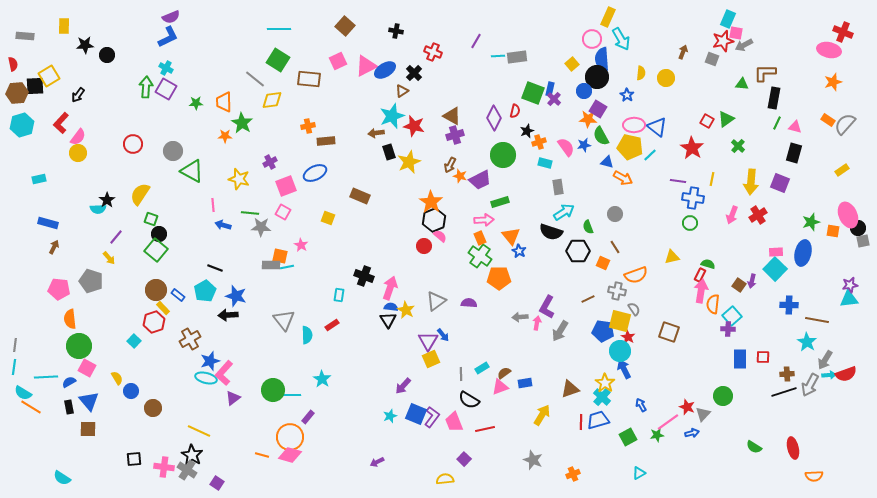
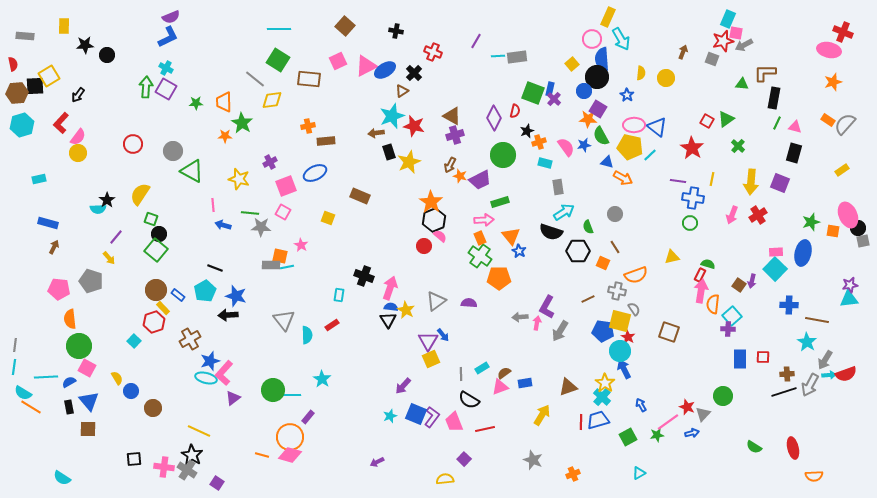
brown triangle at (570, 389): moved 2 px left, 2 px up
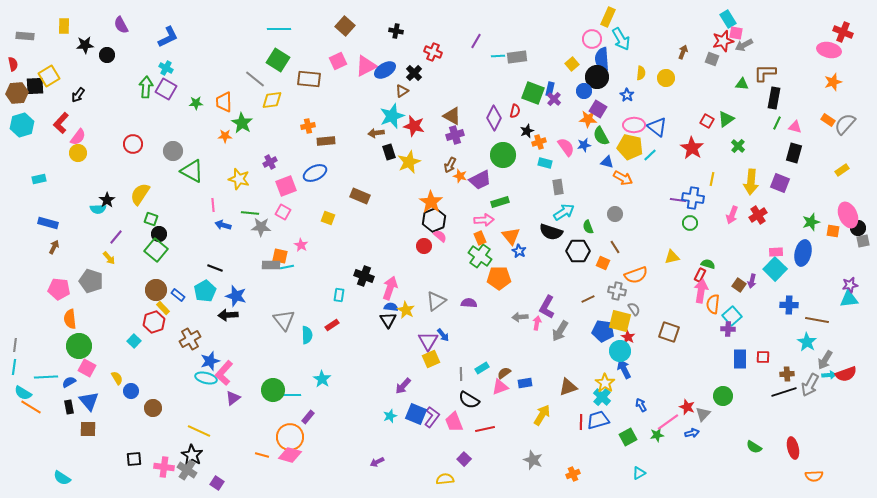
purple semicircle at (171, 17): moved 50 px left, 8 px down; rotated 84 degrees clockwise
cyan rectangle at (728, 19): rotated 54 degrees counterclockwise
purple line at (678, 181): moved 19 px down
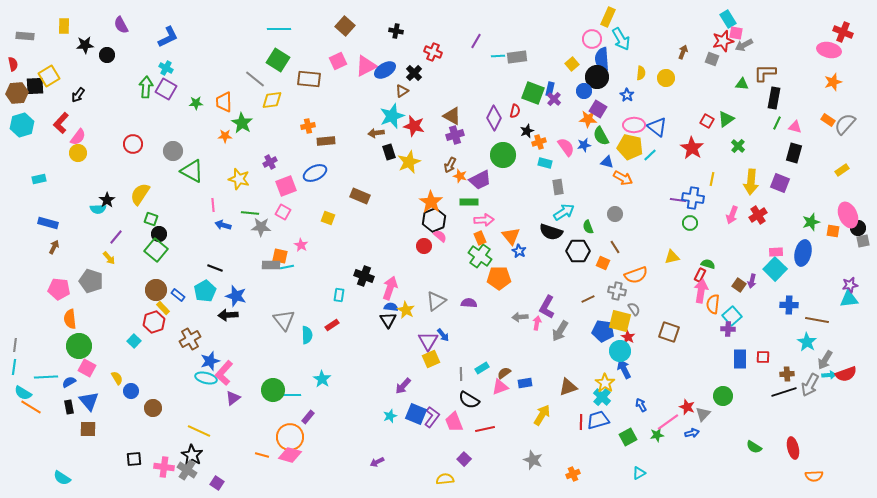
green rectangle at (500, 202): moved 31 px left; rotated 18 degrees clockwise
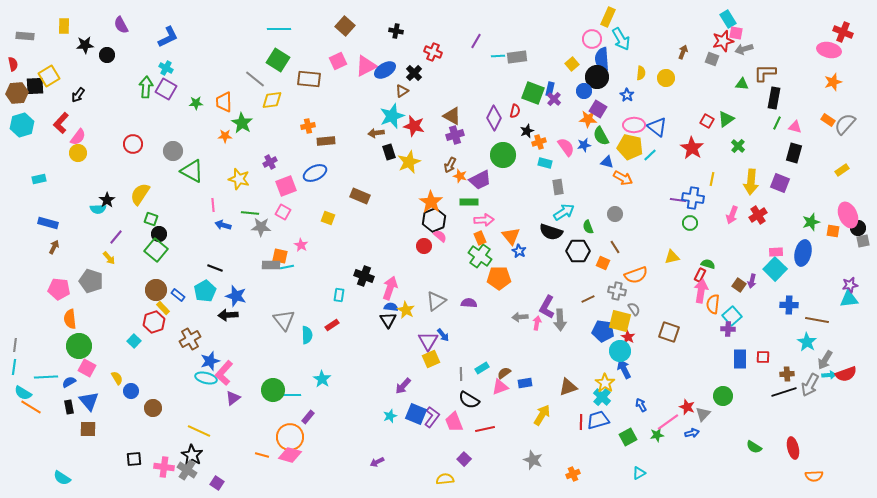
gray arrow at (744, 45): moved 4 px down; rotated 12 degrees clockwise
gray arrow at (560, 331): moved 11 px up; rotated 35 degrees counterclockwise
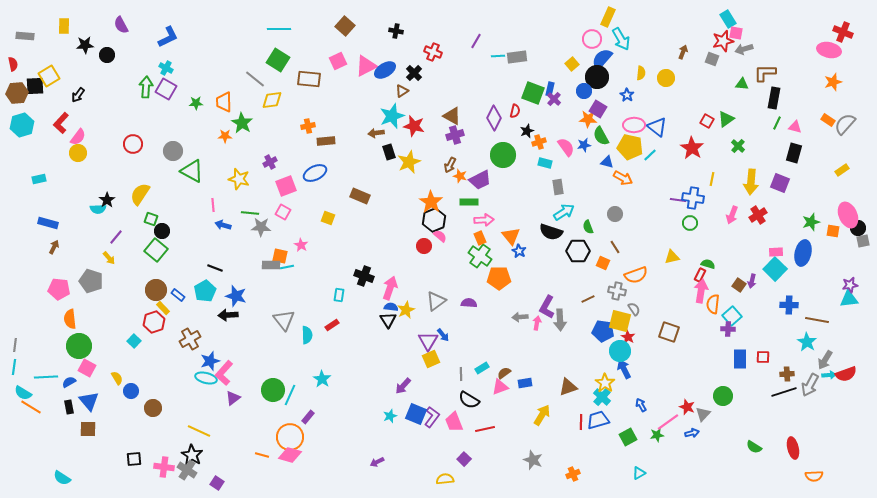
blue semicircle at (602, 59): rotated 45 degrees clockwise
black circle at (159, 234): moved 3 px right, 3 px up
yellow star at (406, 310): rotated 18 degrees clockwise
cyan line at (290, 395): rotated 65 degrees counterclockwise
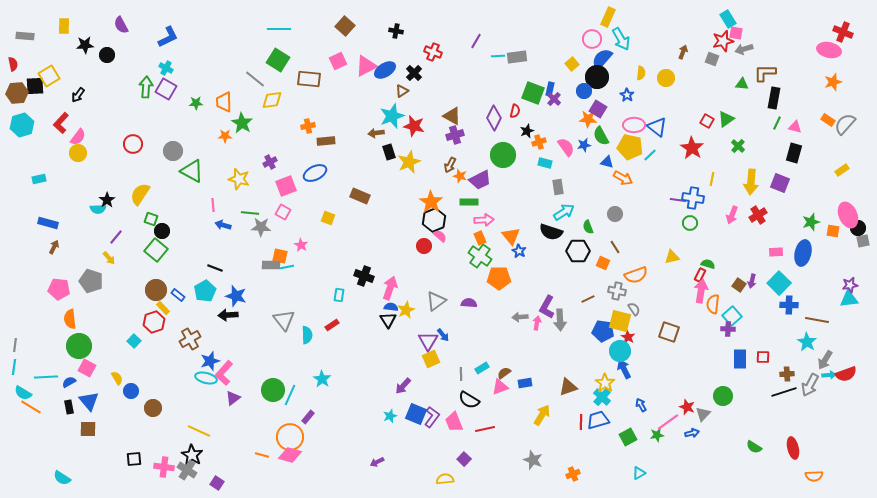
cyan square at (775, 269): moved 4 px right, 14 px down
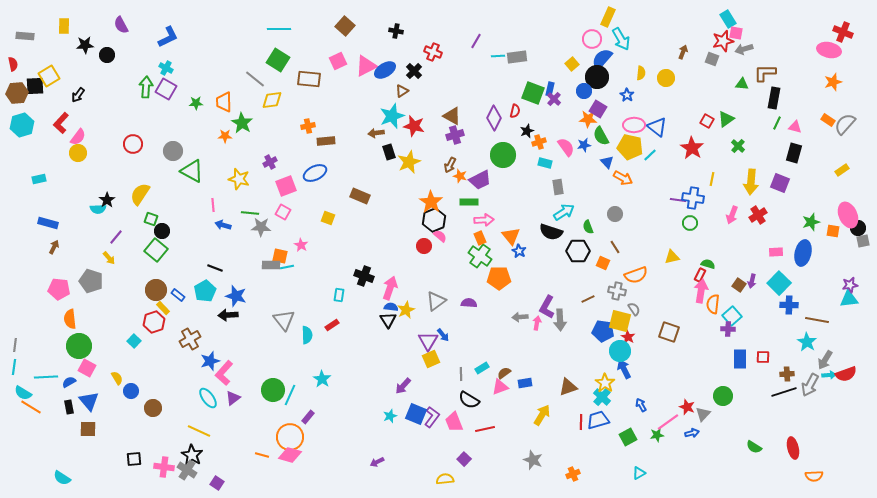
black cross at (414, 73): moved 2 px up
blue triangle at (607, 162): rotated 32 degrees clockwise
cyan ellipse at (206, 378): moved 2 px right, 20 px down; rotated 40 degrees clockwise
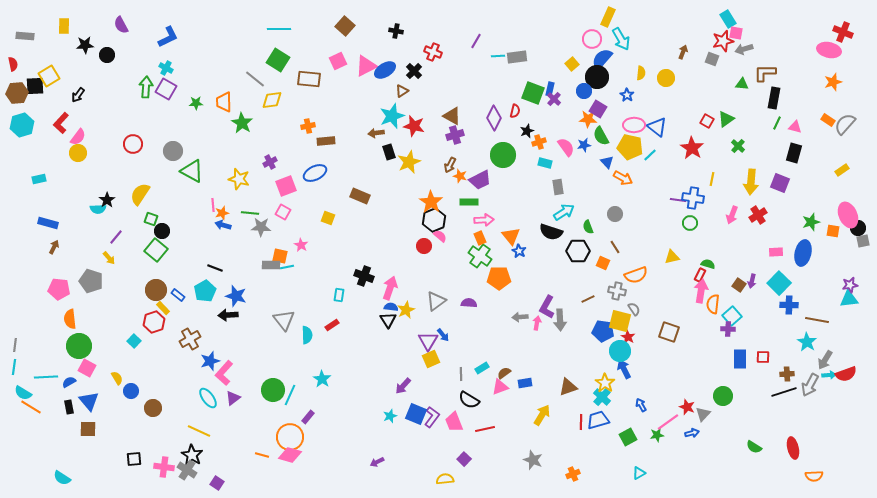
orange star at (225, 136): moved 3 px left, 77 px down; rotated 16 degrees counterclockwise
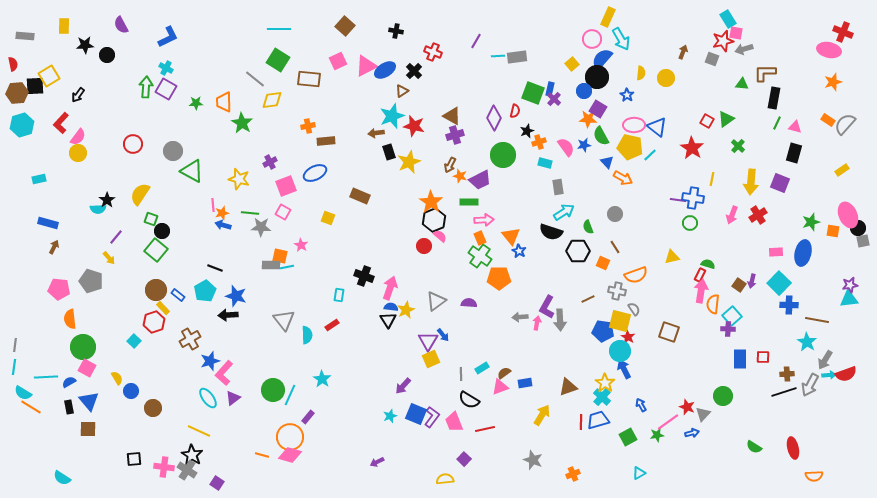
green circle at (79, 346): moved 4 px right, 1 px down
